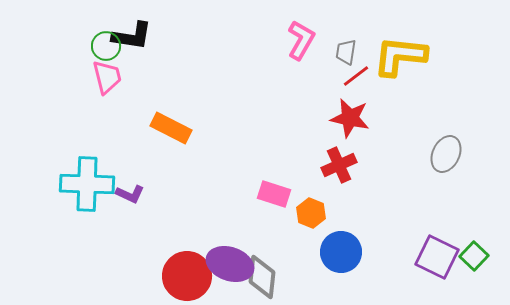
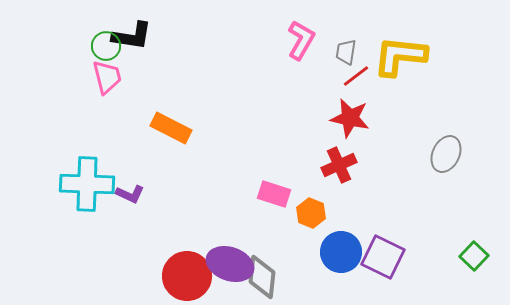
purple square: moved 54 px left
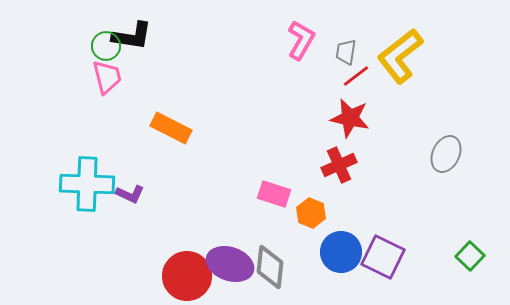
yellow L-shape: rotated 44 degrees counterclockwise
green square: moved 4 px left
gray diamond: moved 8 px right, 10 px up
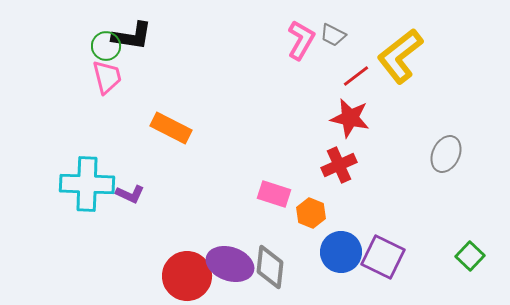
gray trapezoid: moved 13 px left, 17 px up; rotated 72 degrees counterclockwise
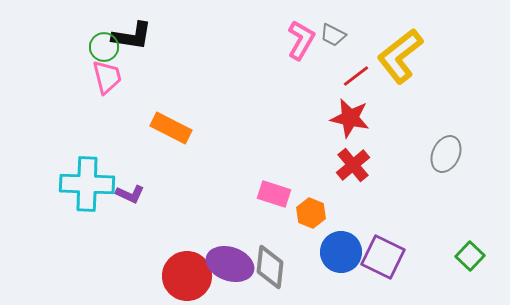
green circle: moved 2 px left, 1 px down
red cross: moved 14 px right; rotated 16 degrees counterclockwise
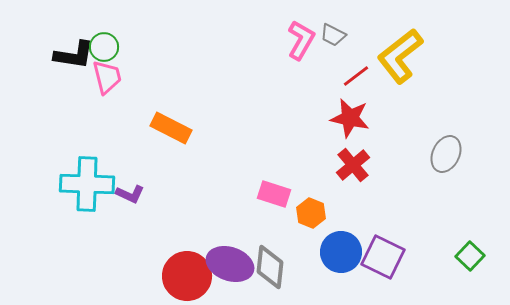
black L-shape: moved 58 px left, 19 px down
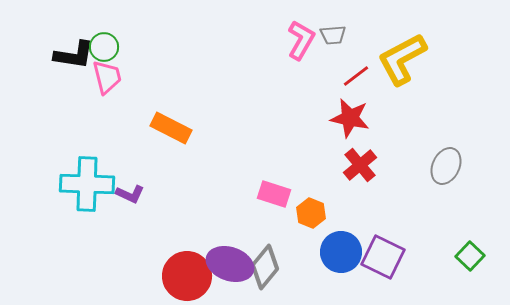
gray trapezoid: rotated 32 degrees counterclockwise
yellow L-shape: moved 2 px right, 3 px down; rotated 10 degrees clockwise
gray ellipse: moved 12 px down
red cross: moved 7 px right
gray diamond: moved 5 px left; rotated 33 degrees clockwise
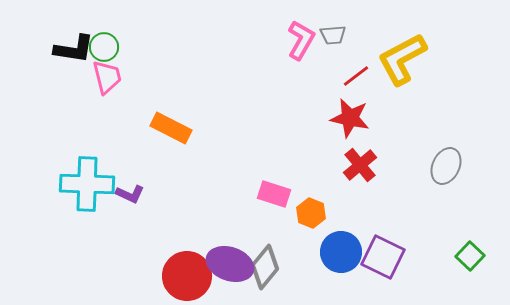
black L-shape: moved 6 px up
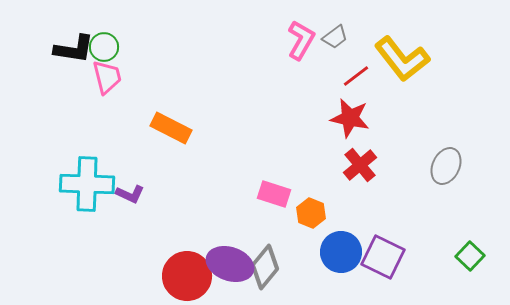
gray trapezoid: moved 2 px right, 2 px down; rotated 32 degrees counterclockwise
yellow L-shape: rotated 100 degrees counterclockwise
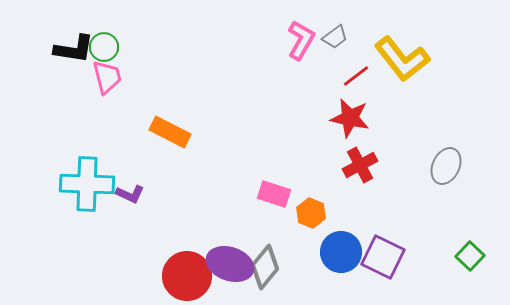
orange rectangle: moved 1 px left, 4 px down
red cross: rotated 12 degrees clockwise
